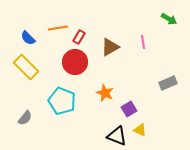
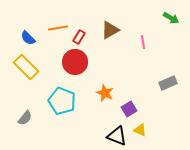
green arrow: moved 2 px right, 1 px up
brown triangle: moved 17 px up
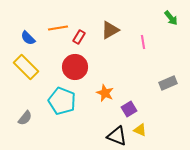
green arrow: rotated 21 degrees clockwise
red circle: moved 5 px down
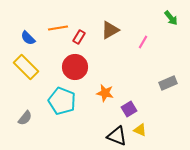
pink line: rotated 40 degrees clockwise
orange star: rotated 12 degrees counterclockwise
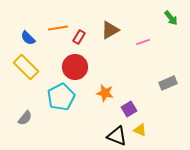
pink line: rotated 40 degrees clockwise
cyan pentagon: moved 1 px left, 4 px up; rotated 24 degrees clockwise
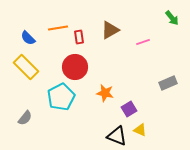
green arrow: moved 1 px right
red rectangle: rotated 40 degrees counterclockwise
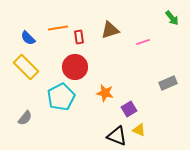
brown triangle: rotated 12 degrees clockwise
yellow triangle: moved 1 px left
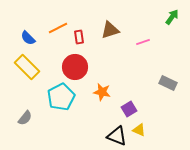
green arrow: moved 1 px up; rotated 105 degrees counterclockwise
orange line: rotated 18 degrees counterclockwise
yellow rectangle: moved 1 px right
gray rectangle: rotated 48 degrees clockwise
orange star: moved 3 px left, 1 px up
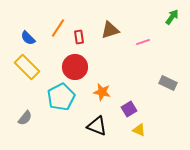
orange line: rotated 30 degrees counterclockwise
black triangle: moved 20 px left, 10 px up
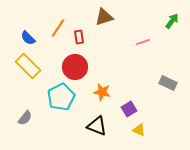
green arrow: moved 4 px down
brown triangle: moved 6 px left, 13 px up
yellow rectangle: moved 1 px right, 1 px up
